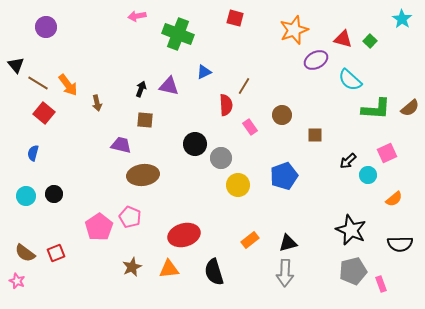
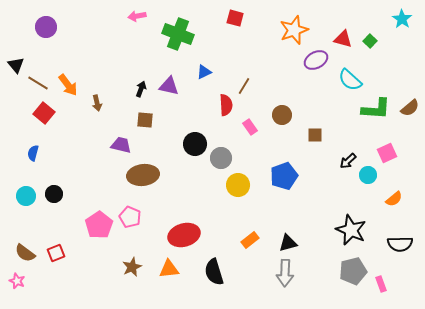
pink pentagon at (99, 227): moved 2 px up
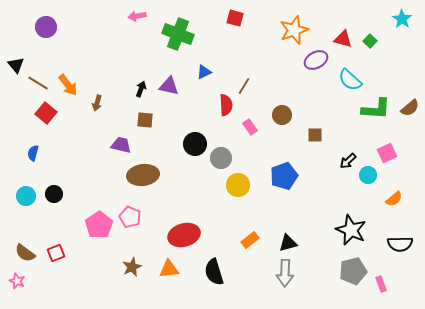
brown arrow at (97, 103): rotated 28 degrees clockwise
red square at (44, 113): moved 2 px right
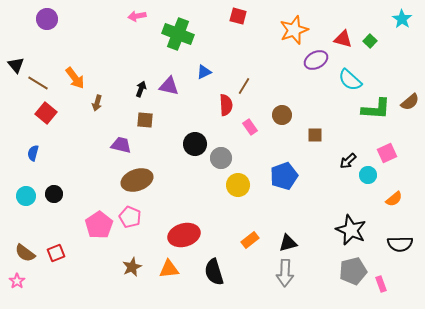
red square at (235, 18): moved 3 px right, 2 px up
purple circle at (46, 27): moved 1 px right, 8 px up
orange arrow at (68, 85): moved 7 px right, 7 px up
brown semicircle at (410, 108): moved 6 px up
brown ellipse at (143, 175): moved 6 px left, 5 px down; rotated 12 degrees counterclockwise
pink star at (17, 281): rotated 14 degrees clockwise
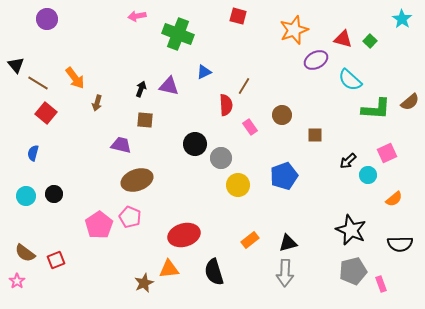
red square at (56, 253): moved 7 px down
brown star at (132, 267): moved 12 px right, 16 px down
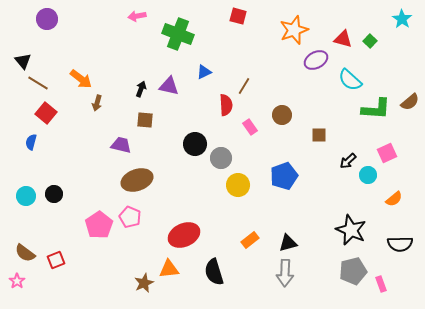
black triangle at (16, 65): moved 7 px right, 4 px up
orange arrow at (75, 78): moved 6 px right, 1 px down; rotated 15 degrees counterclockwise
brown square at (315, 135): moved 4 px right
blue semicircle at (33, 153): moved 2 px left, 11 px up
red ellipse at (184, 235): rotated 8 degrees counterclockwise
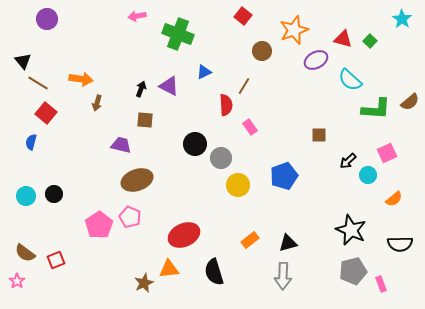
red square at (238, 16): moved 5 px right; rotated 24 degrees clockwise
orange arrow at (81, 79): rotated 30 degrees counterclockwise
purple triangle at (169, 86): rotated 15 degrees clockwise
brown circle at (282, 115): moved 20 px left, 64 px up
gray arrow at (285, 273): moved 2 px left, 3 px down
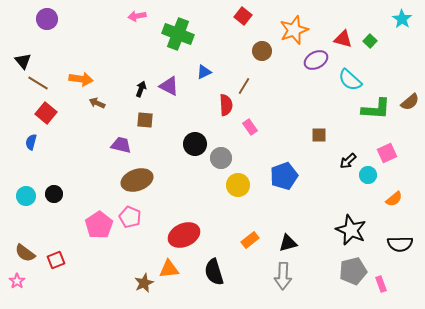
brown arrow at (97, 103): rotated 98 degrees clockwise
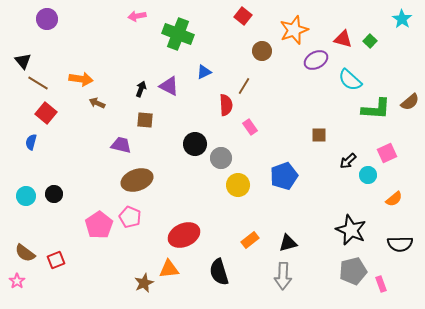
black semicircle at (214, 272): moved 5 px right
